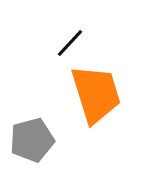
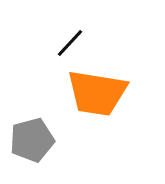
orange trapezoid: moved 1 px right, 1 px up; rotated 116 degrees clockwise
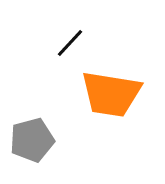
orange trapezoid: moved 14 px right, 1 px down
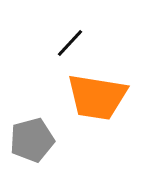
orange trapezoid: moved 14 px left, 3 px down
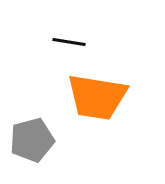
black line: moved 1 px left, 1 px up; rotated 56 degrees clockwise
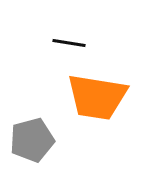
black line: moved 1 px down
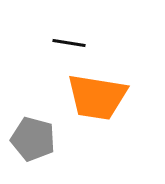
gray pentagon: moved 1 px right, 1 px up; rotated 30 degrees clockwise
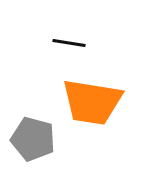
orange trapezoid: moved 5 px left, 5 px down
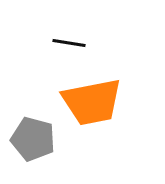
orange trapezoid: rotated 20 degrees counterclockwise
